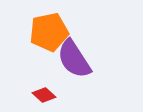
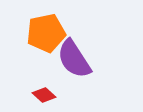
orange pentagon: moved 3 px left, 1 px down
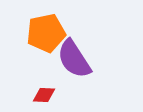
red diamond: rotated 40 degrees counterclockwise
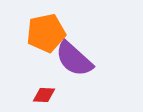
purple semicircle: rotated 15 degrees counterclockwise
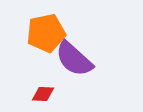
red diamond: moved 1 px left, 1 px up
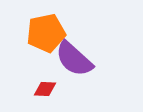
red diamond: moved 2 px right, 5 px up
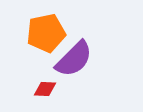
purple semicircle: rotated 87 degrees counterclockwise
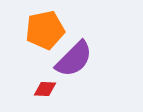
orange pentagon: moved 1 px left, 3 px up
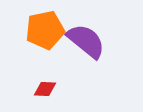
purple semicircle: moved 12 px right, 18 px up; rotated 96 degrees counterclockwise
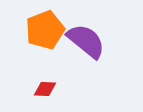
orange pentagon: rotated 9 degrees counterclockwise
